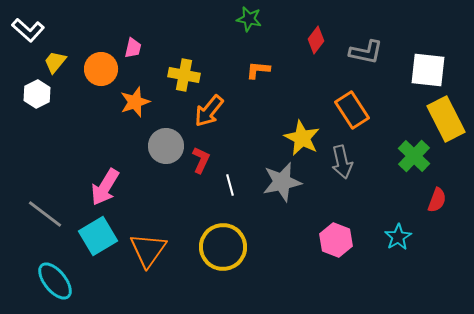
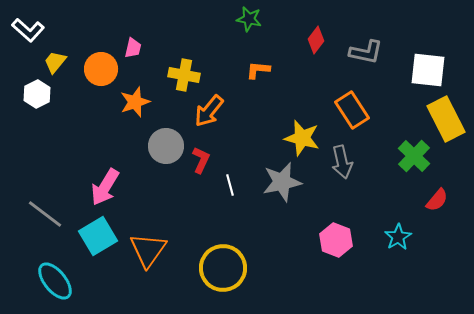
yellow star: rotated 12 degrees counterclockwise
red semicircle: rotated 20 degrees clockwise
yellow circle: moved 21 px down
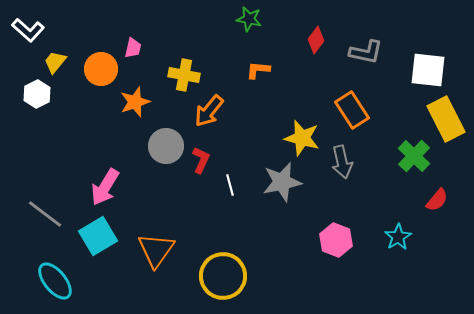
orange triangle: moved 8 px right
yellow circle: moved 8 px down
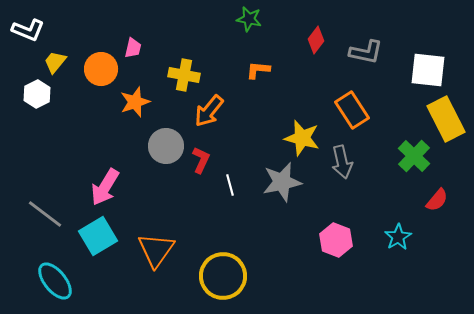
white L-shape: rotated 20 degrees counterclockwise
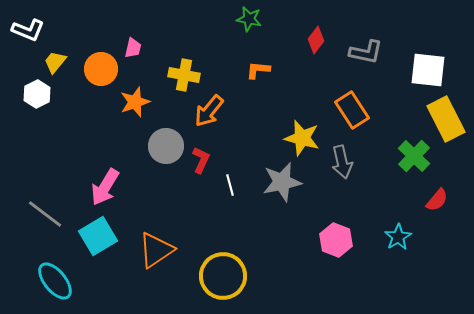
orange triangle: rotated 21 degrees clockwise
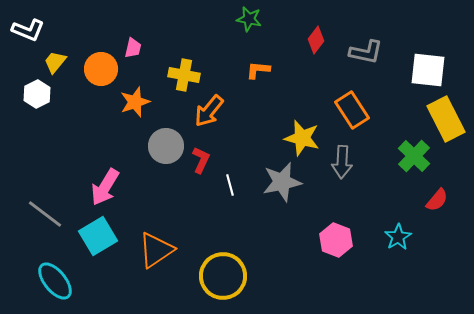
gray arrow: rotated 16 degrees clockwise
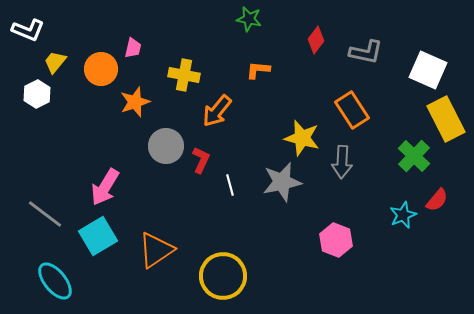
white square: rotated 18 degrees clockwise
orange arrow: moved 8 px right
cyan star: moved 5 px right, 22 px up; rotated 8 degrees clockwise
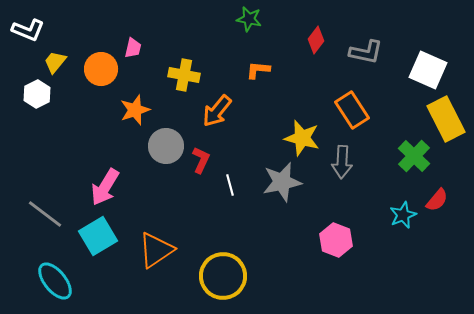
orange star: moved 8 px down
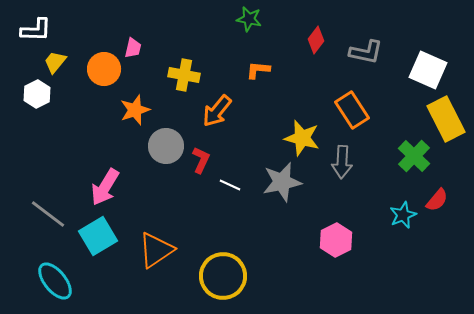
white L-shape: moved 8 px right; rotated 20 degrees counterclockwise
orange circle: moved 3 px right
white line: rotated 50 degrees counterclockwise
gray line: moved 3 px right
pink hexagon: rotated 12 degrees clockwise
